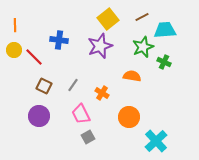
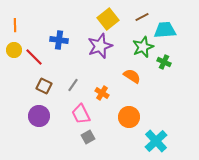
orange semicircle: rotated 24 degrees clockwise
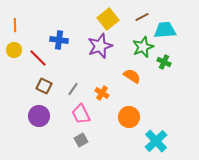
red line: moved 4 px right, 1 px down
gray line: moved 4 px down
gray square: moved 7 px left, 3 px down
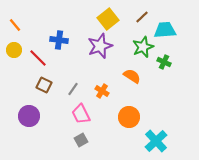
brown line: rotated 16 degrees counterclockwise
orange line: rotated 40 degrees counterclockwise
brown square: moved 1 px up
orange cross: moved 2 px up
purple circle: moved 10 px left
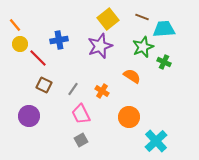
brown line: rotated 64 degrees clockwise
cyan trapezoid: moved 1 px left, 1 px up
blue cross: rotated 18 degrees counterclockwise
yellow circle: moved 6 px right, 6 px up
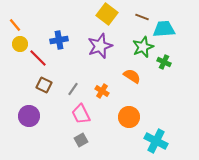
yellow square: moved 1 px left, 5 px up; rotated 15 degrees counterclockwise
cyan cross: rotated 20 degrees counterclockwise
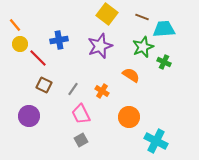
orange semicircle: moved 1 px left, 1 px up
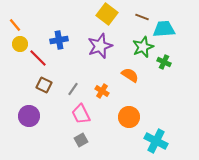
orange semicircle: moved 1 px left
